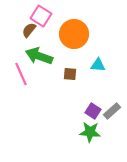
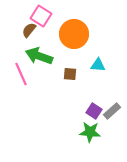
purple square: moved 1 px right
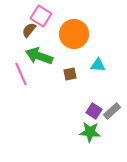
brown square: rotated 16 degrees counterclockwise
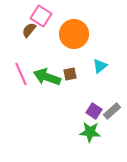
green arrow: moved 8 px right, 21 px down
cyan triangle: moved 2 px right, 1 px down; rotated 42 degrees counterclockwise
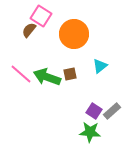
pink line: rotated 25 degrees counterclockwise
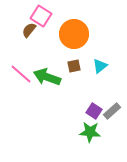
brown square: moved 4 px right, 8 px up
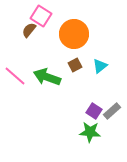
brown square: moved 1 px right, 1 px up; rotated 16 degrees counterclockwise
pink line: moved 6 px left, 2 px down
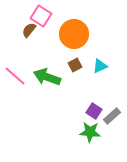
cyan triangle: rotated 14 degrees clockwise
gray rectangle: moved 5 px down
